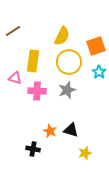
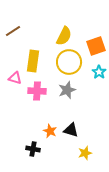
yellow semicircle: moved 2 px right
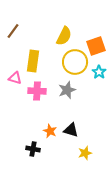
brown line: rotated 21 degrees counterclockwise
yellow circle: moved 6 px right
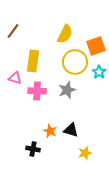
yellow semicircle: moved 1 px right, 2 px up
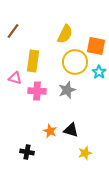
orange square: rotated 30 degrees clockwise
black cross: moved 6 px left, 3 px down
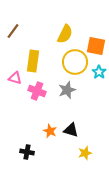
pink cross: rotated 18 degrees clockwise
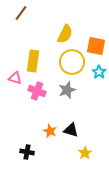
brown line: moved 8 px right, 18 px up
yellow circle: moved 3 px left
yellow star: rotated 16 degrees counterclockwise
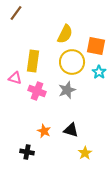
brown line: moved 5 px left
orange star: moved 6 px left
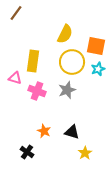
cyan star: moved 1 px left, 3 px up; rotated 16 degrees clockwise
black triangle: moved 1 px right, 2 px down
black cross: rotated 24 degrees clockwise
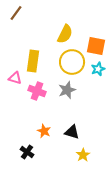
yellow star: moved 2 px left, 2 px down
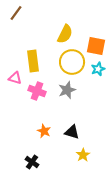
yellow rectangle: rotated 15 degrees counterclockwise
black cross: moved 5 px right, 10 px down
